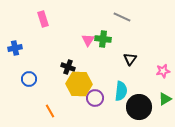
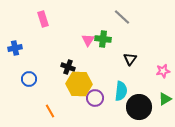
gray line: rotated 18 degrees clockwise
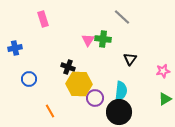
black circle: moved 20 px left, 5 px down
